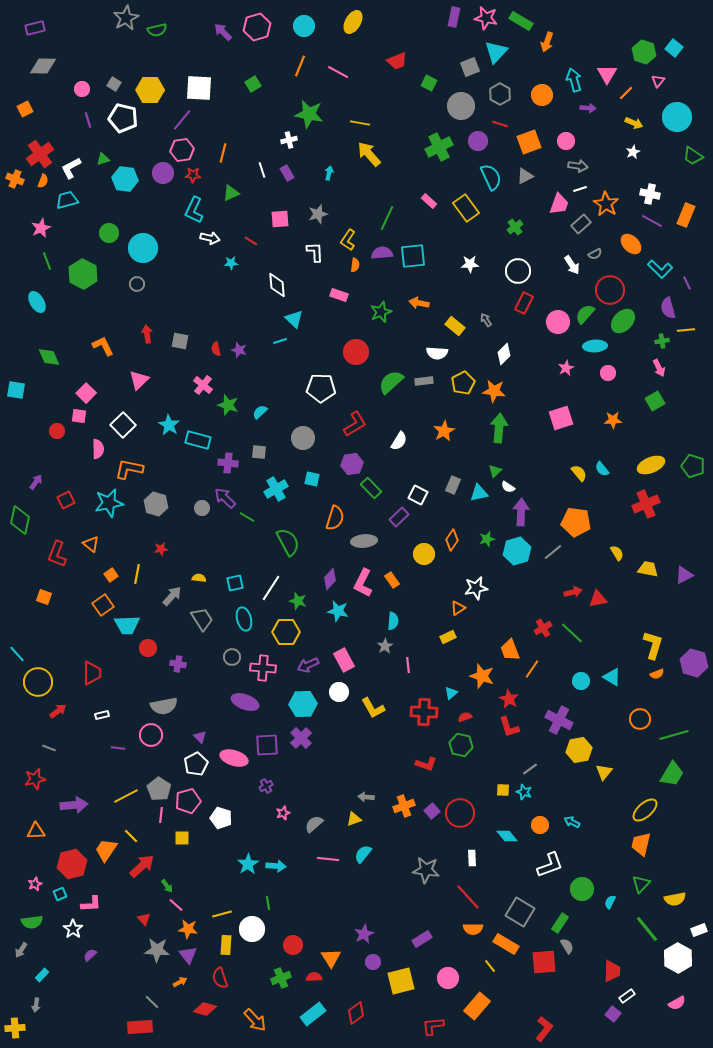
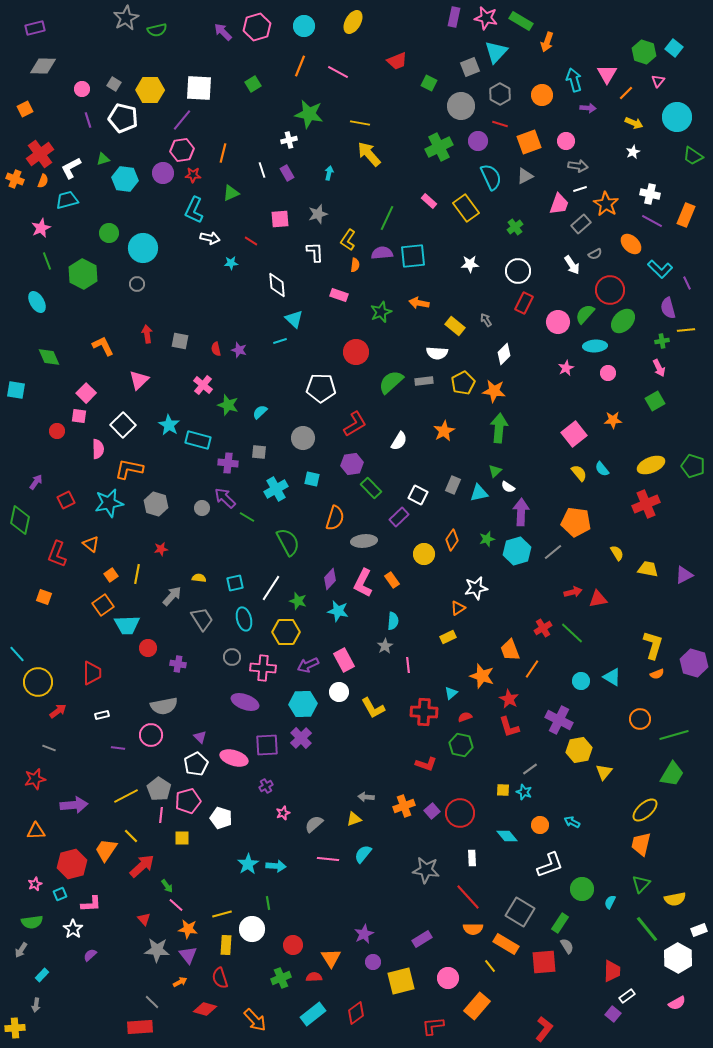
pink square at (561, 418): moved 13 px right, 16 px down; rotated 20 degrees counterclockwise
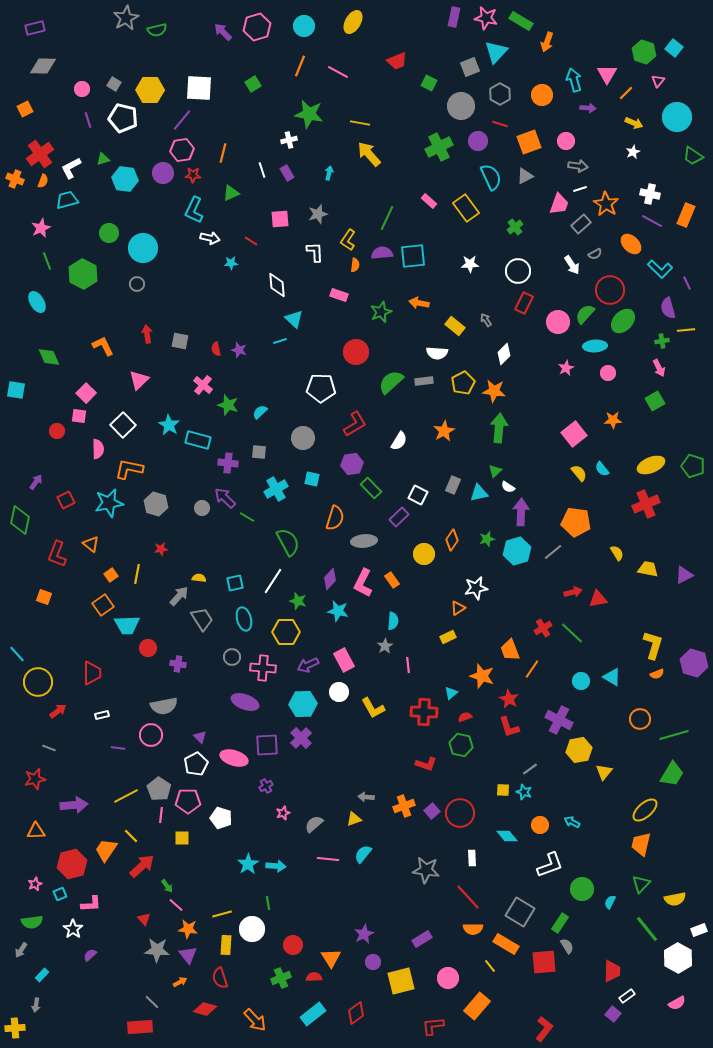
white line at (271, 588): moved 2 px right, 7 px up
gray arrow at (172, 596): moved 7 px right
pink pentagon at (188, 801): rotated 15 degrees clockwise
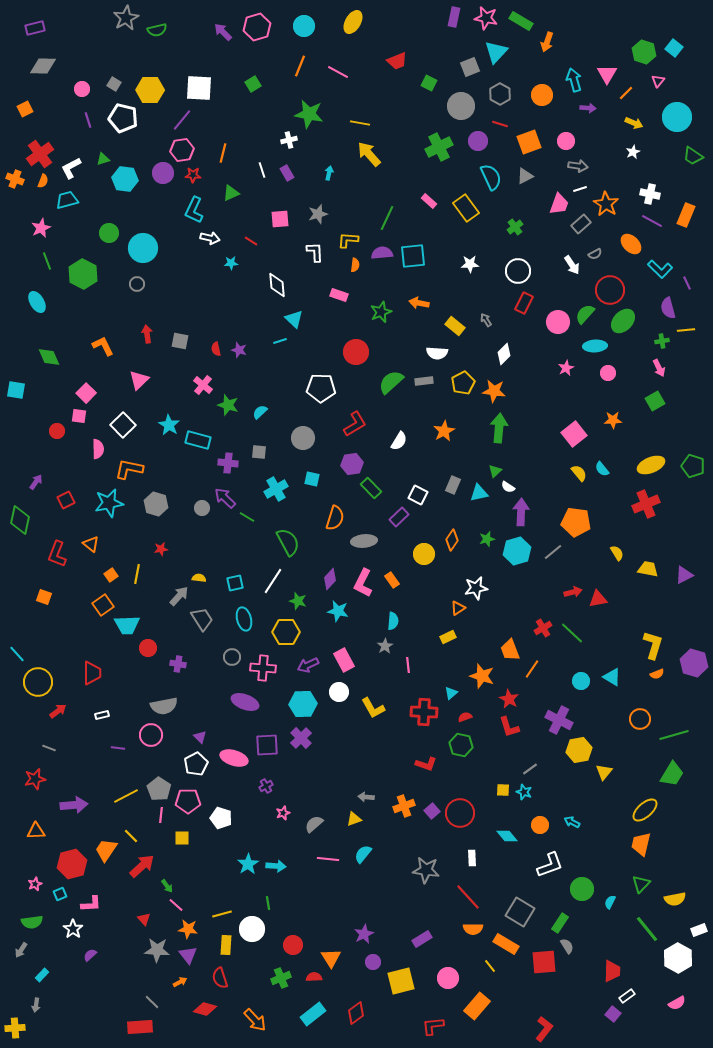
yellow L-shape at (348, 240): rotated 60 degrees clockwise
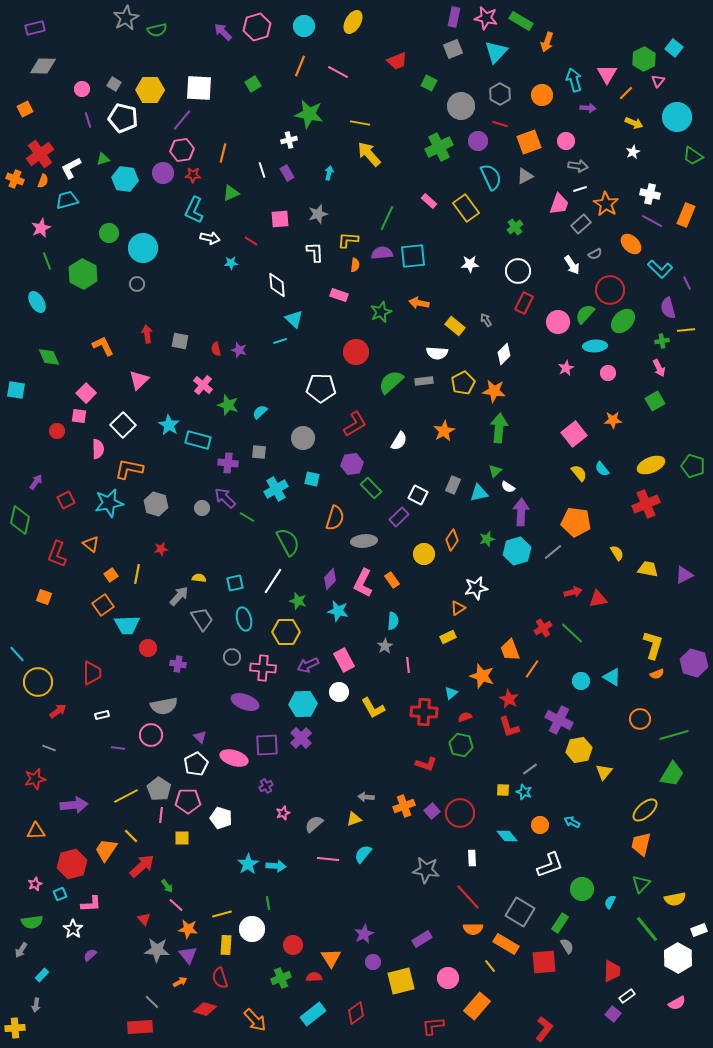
green hexagon at (644, 52): moved 7 px down; rotated 15 degrees clockwise
gray square at (470, 67): moved 17 px left, 18 px up
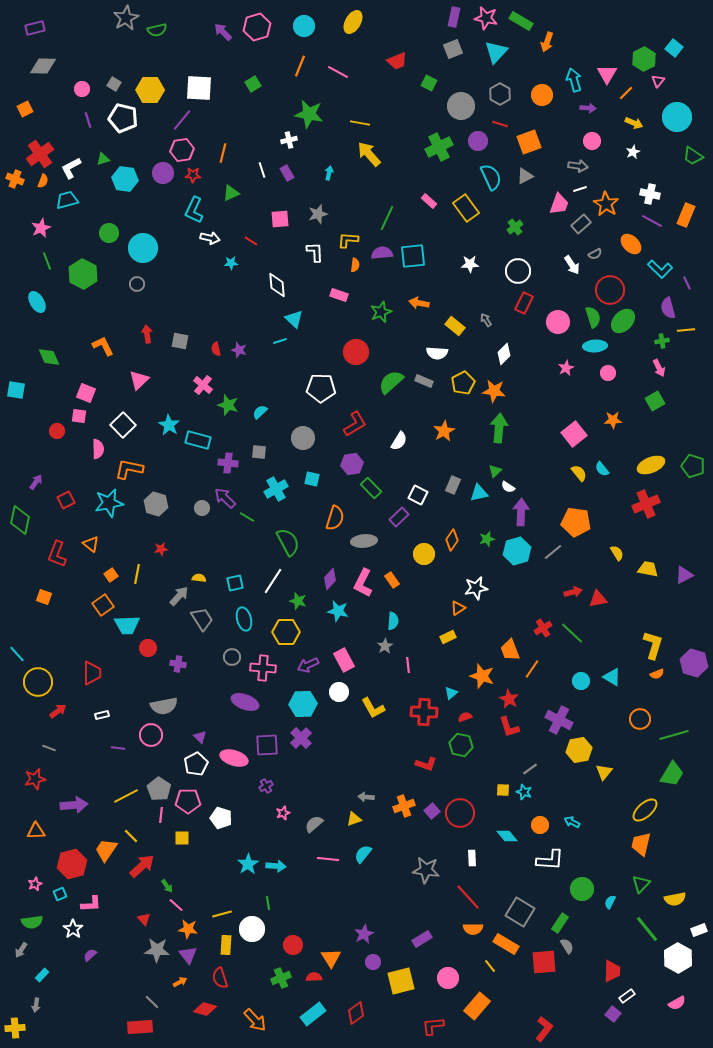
pink circle at (566, 141): moved 26 px right
green semicircle at (585, 314): moved 8 px right, 3 px down; rotated 120 degrees clockwise
gray rectangle at (424, 381): rotated 30 degrees clockwise
pink square at (86, 393): rotated 24 degrees counterclockwise
white L-shape at (550, 865): moved 5 px up; rotated 24 degrees clockwise
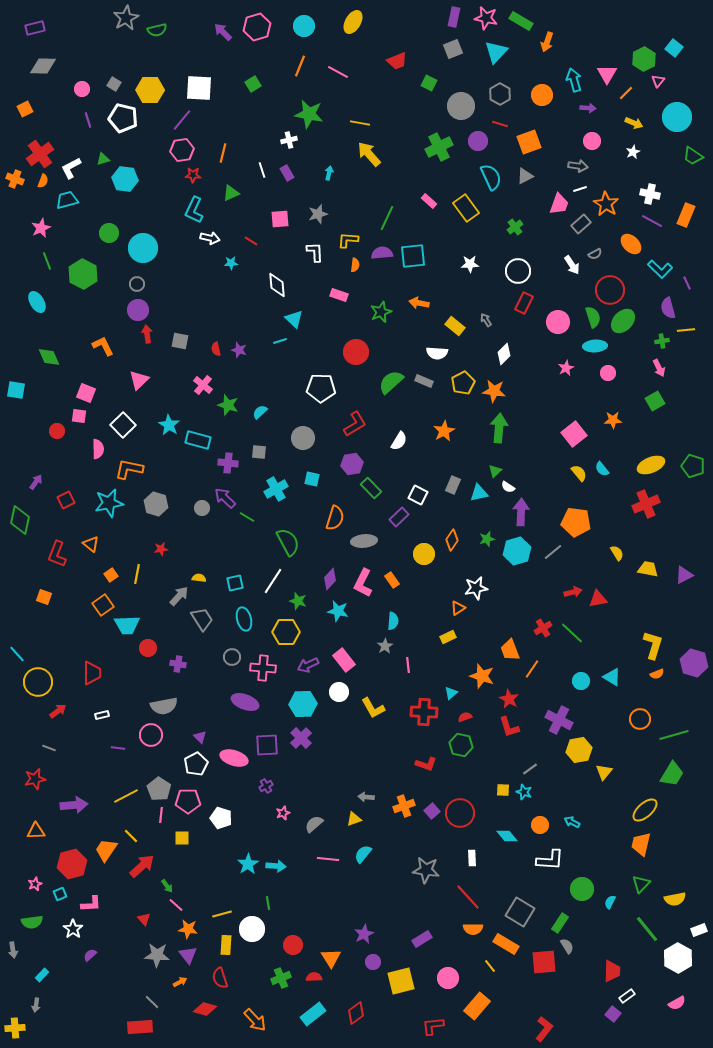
purple circle at (163, 173): moved 25 px left, 137 px down
pink rectangle at (344, 660): rotated 10 degrees counterclockwise
gray arrow at (21, 950): moved 8 px left; rotated 42 degrees counterclockwise
gray star at (157, 950): moved 5 px down
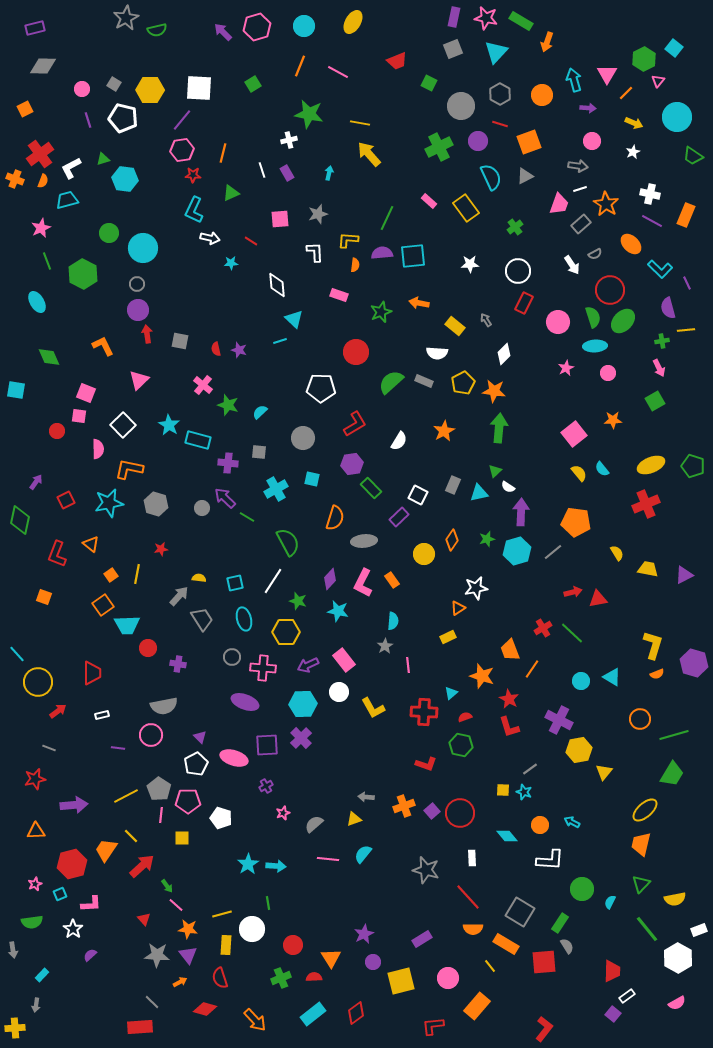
gray star at (426, 870): rotated 8 degrees clockwise
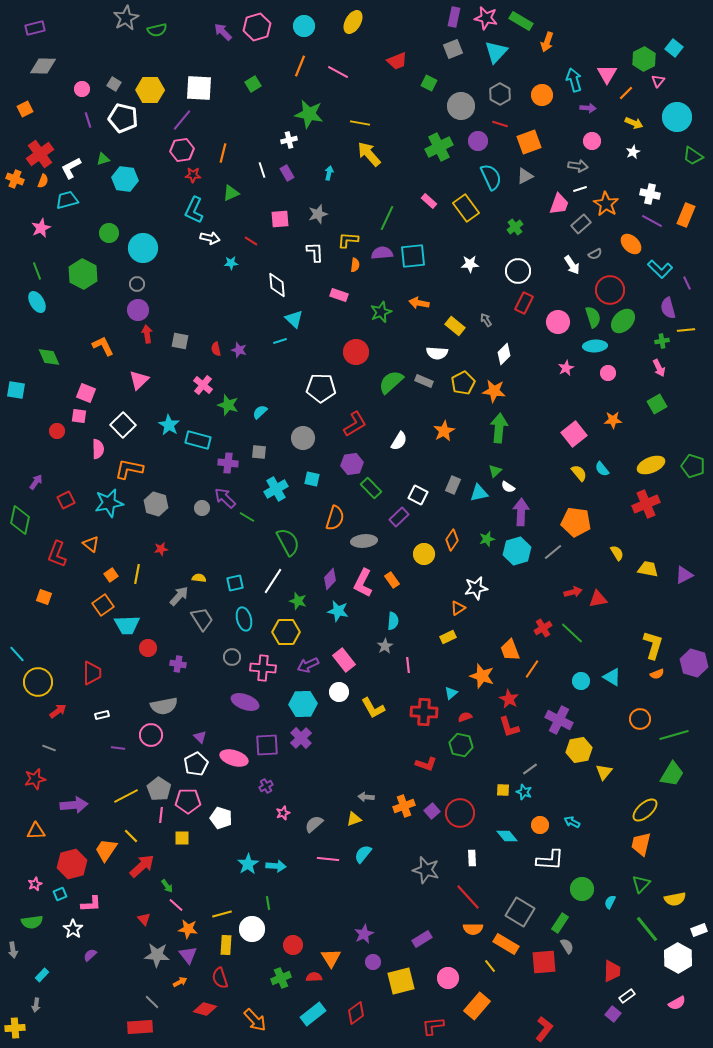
green line at (47, 261): moved 10 px left, 10 px down
green square at (655, 401): moved 2 px right, 3 px down
